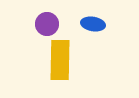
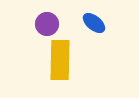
blue ellipse: moved 1 px right, 1 px up; rotated 30 degrees clockwise
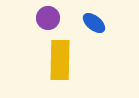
purple circle: moved 1 px right, 6 px up
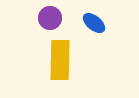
purple circle: moved 2 px right
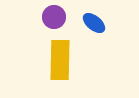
purple circle: moved 4 px right, 1 px up
